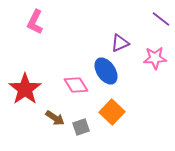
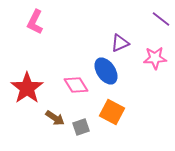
red star: moved 2 px right, 1 px up
orange square: rotated 15 degrees counterclockwise
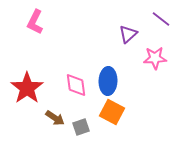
purple triangle: moved 8 px right, 9 px up; rotated 18 degrees counterclockwise
blue ellipse: moved 2 px right, 10 px down; rotated 36 degrees clockwise
pink diamond: rotated 25 degrees clockwise
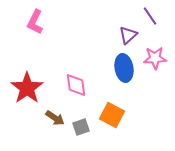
purple line: moved 11 px left, 3 px up; rotated 18 degrees clockwise
purple triangle: moved 1 px down
blue ellipse: moved 16 px right, 13 px up; rotated 12 degrees counterclockwise
orange square: moved 3 px down
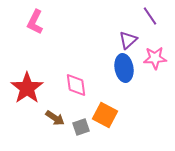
purple triangle: moved 5 px down
orange square: moved 7 px left
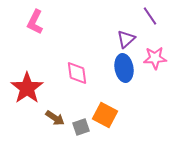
purple triangle: moved 2 px left, 1 px up
pink diamond: moved 1 px right, 12 px up
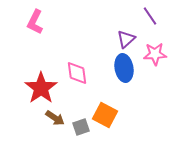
pink star: moved 4 px up
red star: moved 14 px right
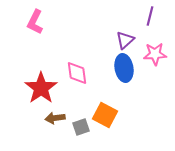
purple line: rotated 48 degrees clockwise
purple triangle: moved 1 px left, 1 px down
brown arrow: rotated 138 degrees clockwise
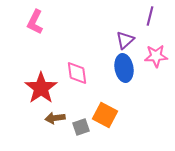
pink star: moved 1 px right, 2 px down
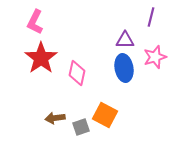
purple line: moved 1 px right, 1 px down
purple triangle: rotated 42 degrees clockwise
pink star: moved 1 px left, 1 px down; rotated 15 degrees counterclockwise
pink diamond: rotated 20 degrees clockwise
red star: moved 30 px up
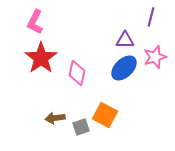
blue ellipse: rotated 56 degrees clockwise
